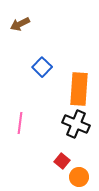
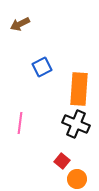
blue square: rotated 18 degrees clockwise
orange circle: moved 2 px left, 2 px down
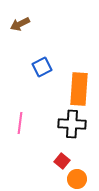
black cross: moved 4 px left; rotated 20 degrees counterclockwise
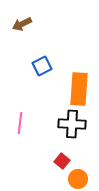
brown arrow: moved 2 px right
blue square: moved 1 px up
orange circle: moved 1 px right
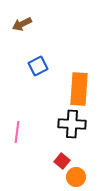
blue square: moved 4 px left
pink line: moved 3 px left, 9 px down
orange circle: moved 2 px left, 2 px up
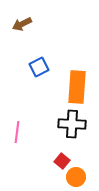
blue square: moved 1 px right, 1 px down
orange rectangle: moved 2 px left, 2 px up
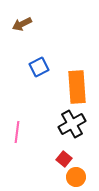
orange rectangle: rotated 8 degrees counterclockwise
black cross: rotated 32 degrees counterclockwise
red square: moved 2 px right, 2 px up
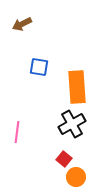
blue square: rotated 36 degrees clockwise
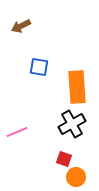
brown arrow: moved 1 px left, 2 px down
pink line: rotated 60 degrees clockwise
red square: rotated 21 degrees counterclockwise
